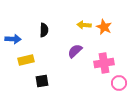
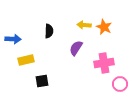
black semicircle: moved 5 px right, 1 px down
purple semicircle: moved 1 px right, 3 px up; rotated 14 degrees counterclockwise
pink circle: moved 1 px right, 1 px down
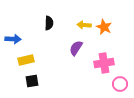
black semicircle: moved 8 px up
black square: moved 10 px left
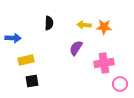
orange star: rotated 21 degrees counterclockwise
blue arrow: moved 1 px up
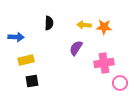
blue arrow: moved 3 px right, 1 px up
pink circle: moved 1 px up
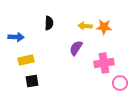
yellow arrow: moved 1 px right, 1 px down
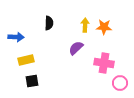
yellow arrow: moved 1 px up; rotated 88 degrees clockwise
purple semicircle: rotated 14 degrees clockwise
pink cross: rotated 18 degrees clockwise
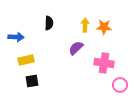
pink circle: moved 2 px down
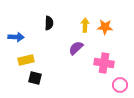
orange star: moved 1 px right
black square: moved 3 px right, 3 px up; rotated 24 degrees clockwise
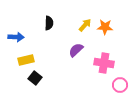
yellow arrow: rotated 40 degrees clockwise
purple semicircle: moved 2 px down
black square: rotated 24 degrees clockwise
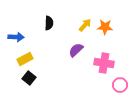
yellow rectangle: moved 1 px left, 1 px up; rotated 14 degrees counterclockwise
black square: moved 6 px left
